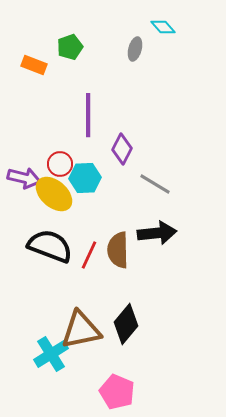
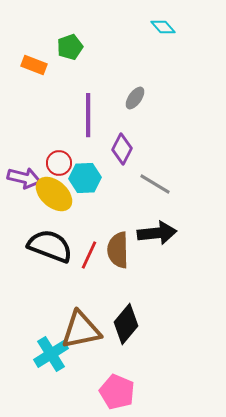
gray ellipse: moved 49 px down; rotated 20 degrees clockwise
red circle: moved 1 px left, 1 px up
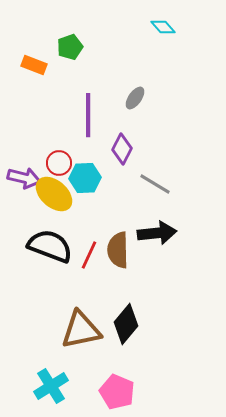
cyan cross: moved 32 px down
